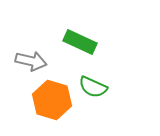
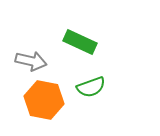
green semicircle: moved 2 px left; rotated 44 degrees counterclockwise
orange hexagon: moved 8 px left; rotated 6 degrees counterclockwise
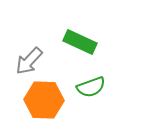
gray arrow: moved 2 px left; rotated 120 degrees clockwise
orange hexagon: rotated 9 degrees counterclockwise
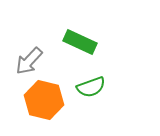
orange hexagon: rotated 12 degrees clockwise
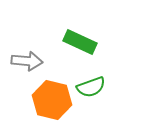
gray arrow: moved 2 px left; rotated 128 degrees counterclockwise
orange hexagon: moved 8 px right
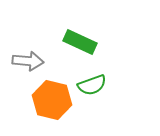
gray arrow: moved 1 px right
green semicircle: moved 1 px right, 2 px up
